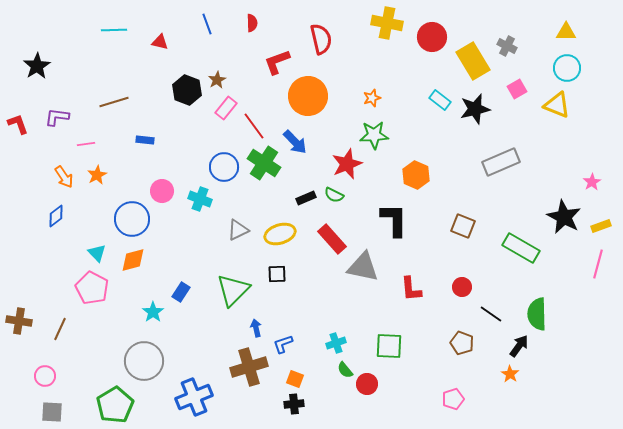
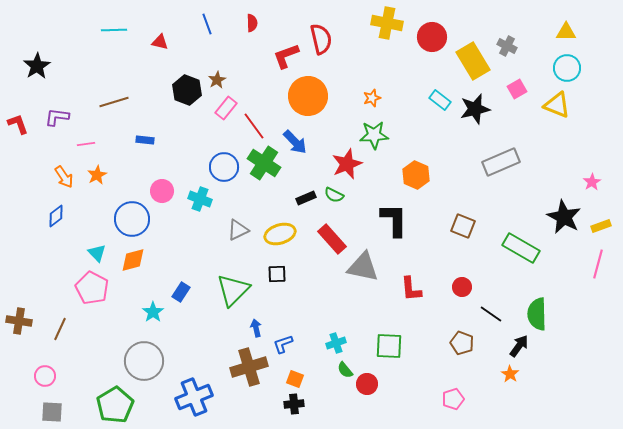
red L-shape at (277, 62): moved 9 px right, 6 px up
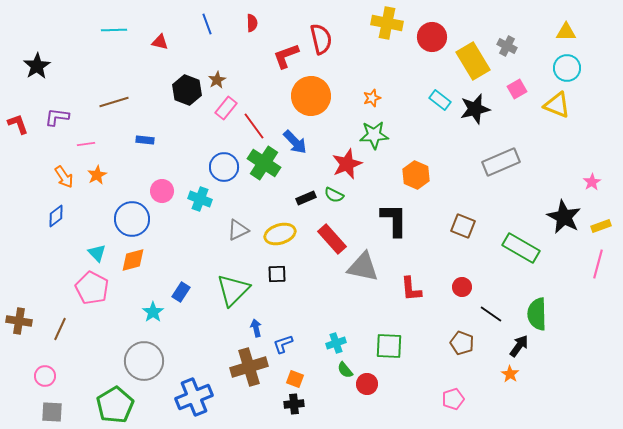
orange circle at (308, 96): moved 3 px right
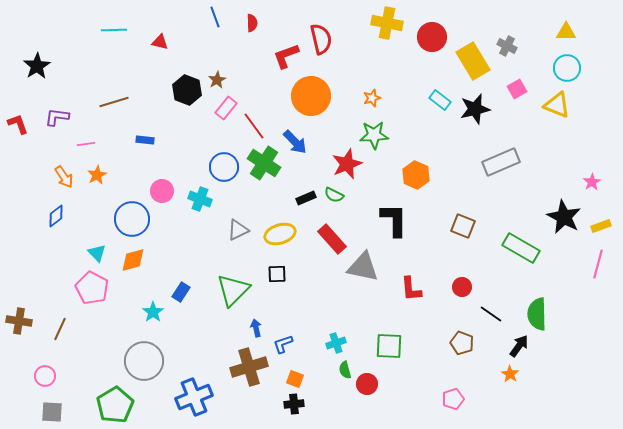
blue line at (207, 24): moved 8 px right, 7 px up
green semicircle at (345, 370): rotated 24 degrees clockwise
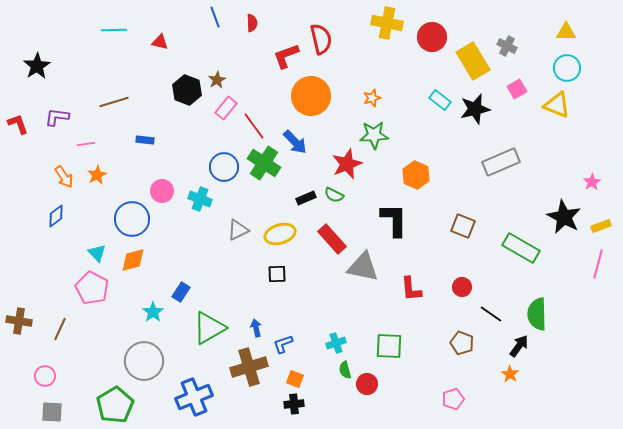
green triangle at (233, 290): moved 24 px left, 38 px down; rotated 15 degrees clockwise
